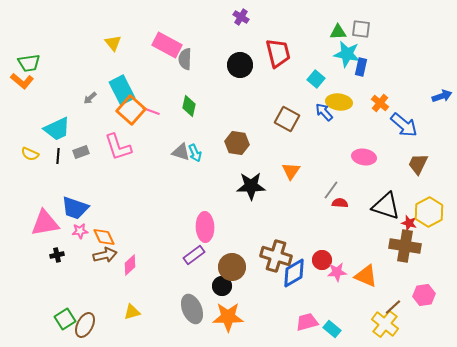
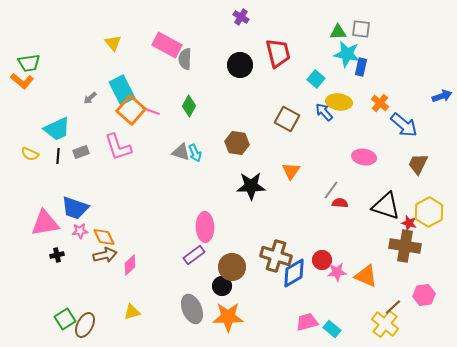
green diamond at (189, 106): rotated 15 degrees clockwise
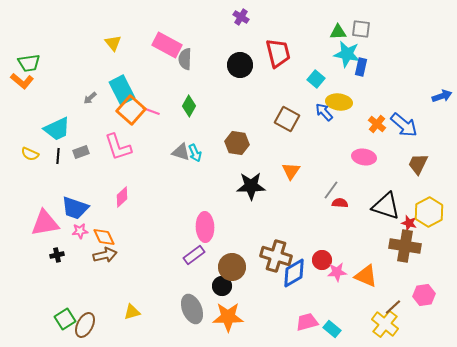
orange cross at (380, 103): moved 3 px left, 21 px down
pink diamond at (130, 265): moved 8 px left, 68 px up
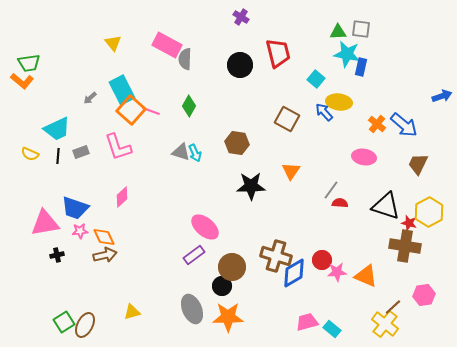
pink ellipse at (205, 227): rotated 48 degrees counterclockwise
green square at (65, 319): moved 1 px left, 3 px down
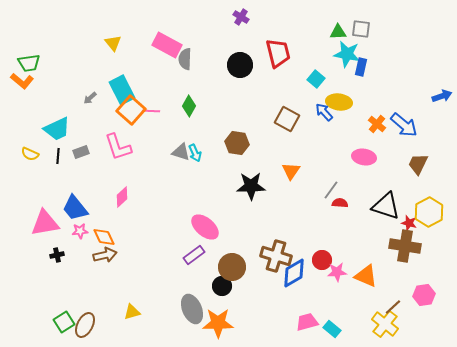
pink line at (151, 111): rotated 18 degrees counterclockwise
blue trapezoid at (75, 208): rotated 32 degrees clockwise
orange star at (228, 317): moved 10 px left, 6 px down
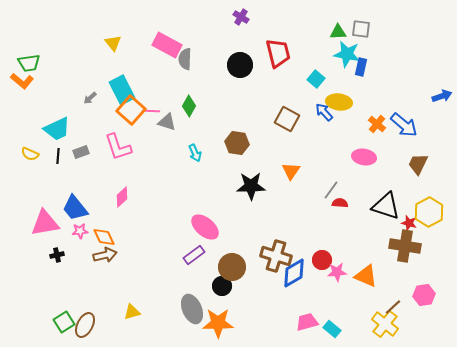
gray triangle at (181, 152): moved 14 px left, 30 px up
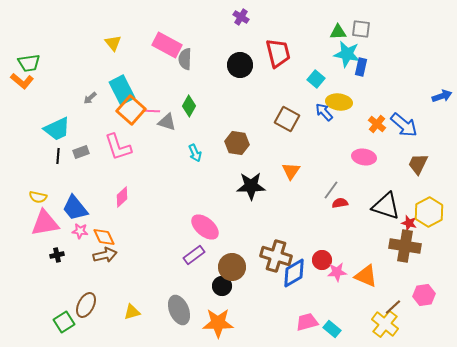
yellow semicircle at (30, 154): moved 8 px right, 43 px down; rotated 12 degrees counterclockwise
red semicircle at (340, 203): rotated 14 degrees counterclockwise
pink star at (80, 231): rotated 14 degrees clockwise
gray ellipse at (192, 309): moved 13 px left, 1 px down
brown ellipse at (85, 325): moved 1 px right, 20 px up
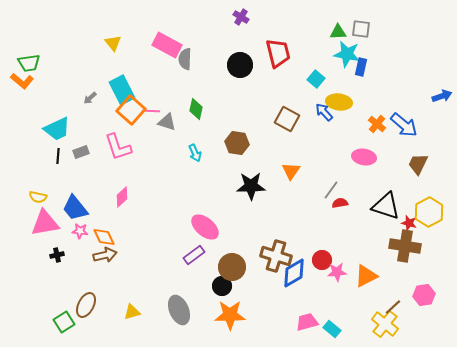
green diamond at (189, 106): moved 7 px right, 3 px down; rotated 15 degrees counterclockwise
orange triangle at (366, 276): rotated 50 degrees counterclockwise
orange star at (218, 323): moved 12 px right, 8 px up
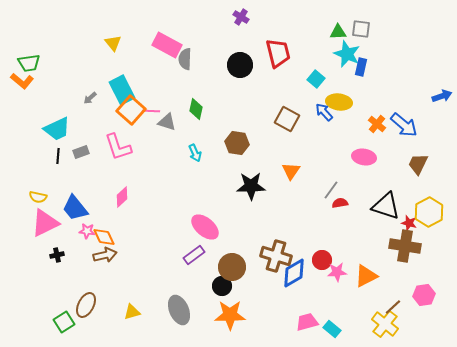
cyan star at (347, 54): rotated 12 degrees clockwise
pink triangle at (45, 223): rotated 16 degrees counterclockwise
pink star at (80, 231): moved 7 px right
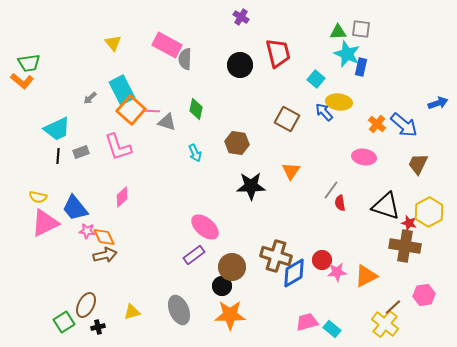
blue arrow at (442, 96): moved 4 px left, 7 px down
red semicircle at (340, 203): rotated 91 degrees counterclockwise
black cross at (57, 255): moved 41 px right, 72 px down
